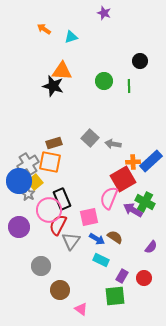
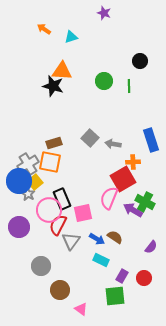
blue rectangle: moved 21 px up; rotated 65 degrees counterclockwise
pink square: moved 6 px left, 4 px up
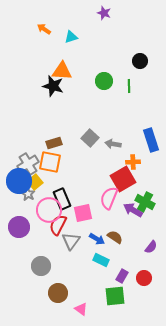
brown circle: moved 2 px left, 3 px down
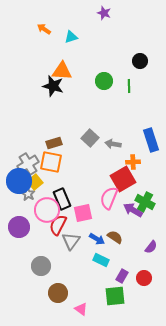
orange square: moved 1 px right
pink circle: moved 2 px left
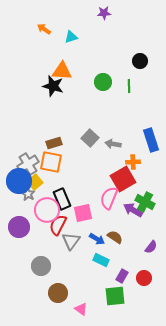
purple star: rotated 24 degrees counterclockwise
green circle: moved 1 px left, 1 px down
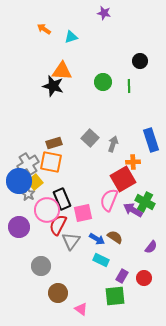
purple star: rotated 16 degrees clockwise
gray arrow: rotated 98 degrees clockwise
pink semicircle: moved 2 px down
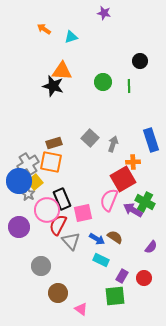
gray triangle: rotated 18 degrees counterclockwise
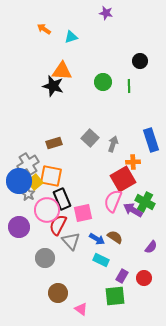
purple star: moved 2 px right
orange square: moved 14 px down
pink semicircle: moved 4 px right, 1 px down
gray circle: moved 4 px right, 8 px up
